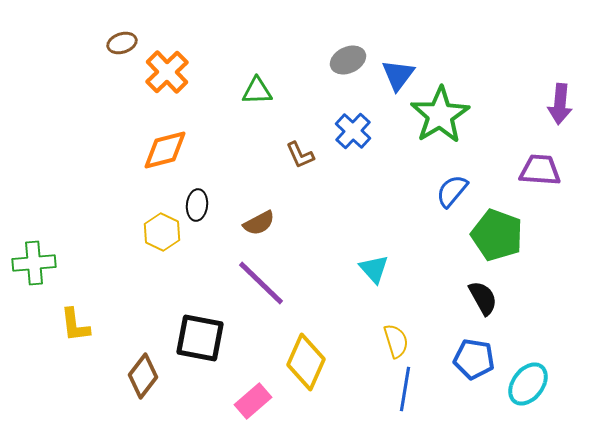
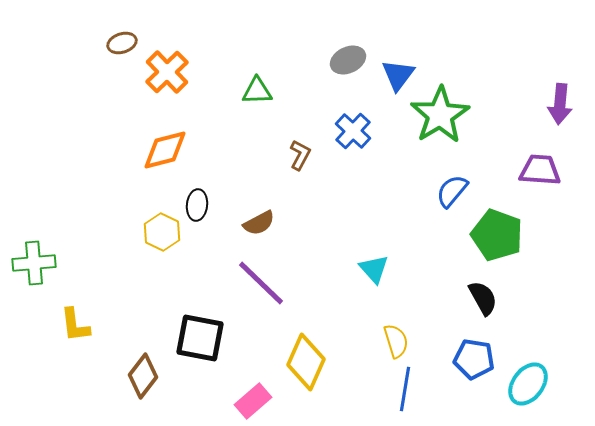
brown L-shape: rotated 128 degrees counterclockwise
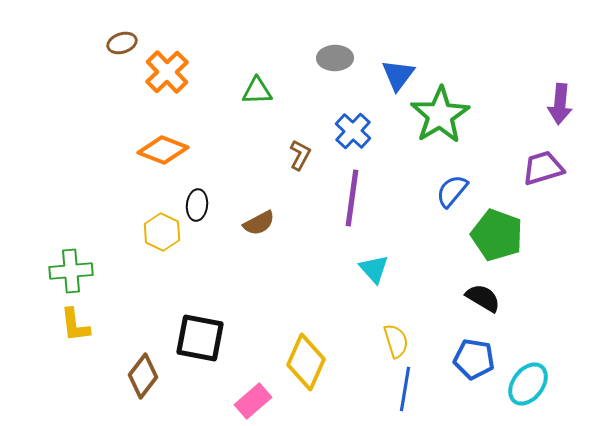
gray ellipse: moved 13 px left, 2 px up; rotated 24 degrees clockwise
orange diamond: moved 2 px left; rotated 36 degrees clockwise
purple trapezoid: moved 3 px right, 2 px up; rotated 21 degrees counterclockwise
green cross: moved 37 px right, 8 px down
purple line: moved 91 px right, 85 px up; rotated 54 degrees clockwise
black semicircle: rotated 30 degrees counterclockwise
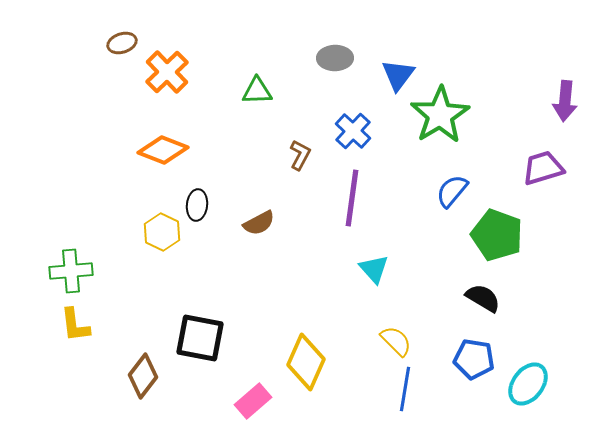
purple arrow: moved 5 px right, 3 px up
yellow semicircle: rotated 28 degrees counterclockwise
